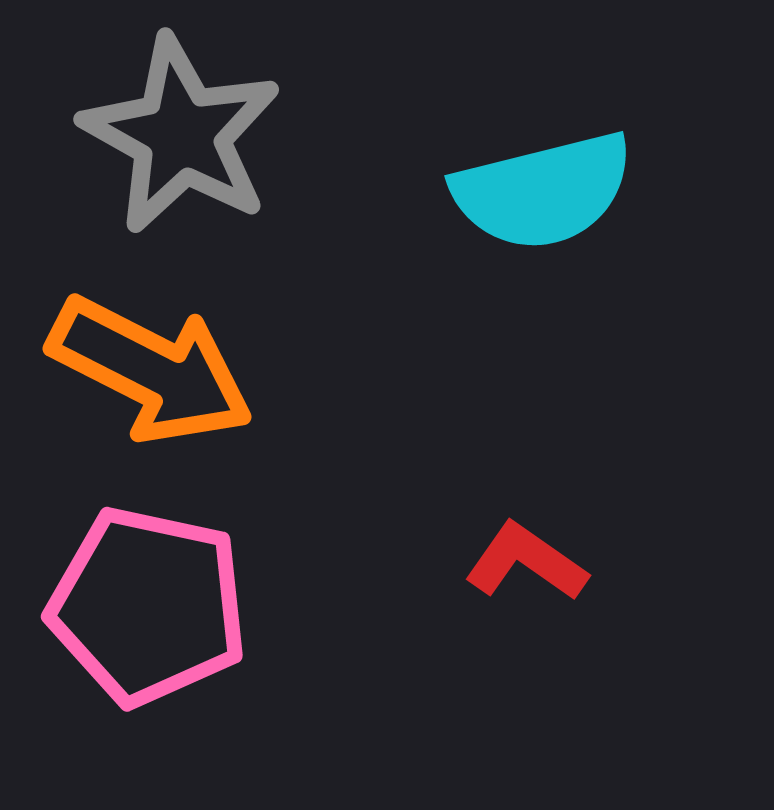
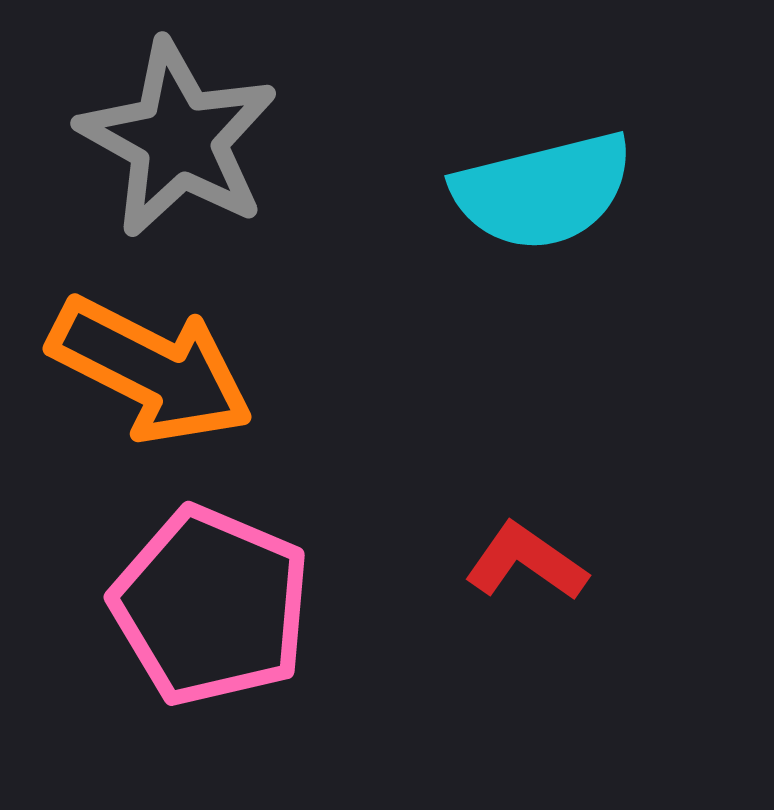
gray star: moved 3 px left, 4 px down
pink pentagon: moved 63 px right; rotated 11 degrees clockwise
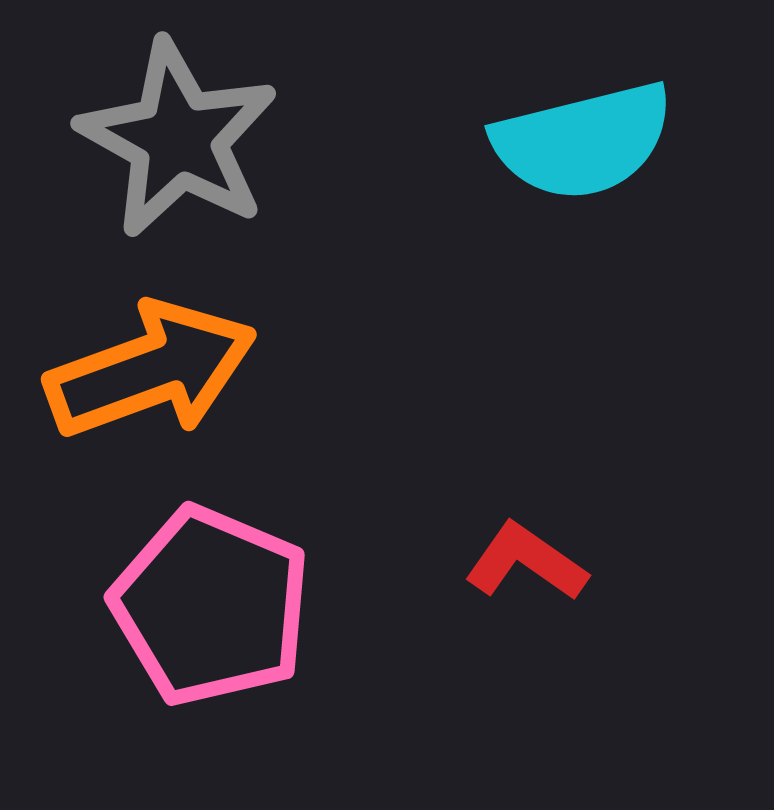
cyan semicircle: moved 40 px right, 50 px up
orange arrow: rotated 47 degrees counterclockwise
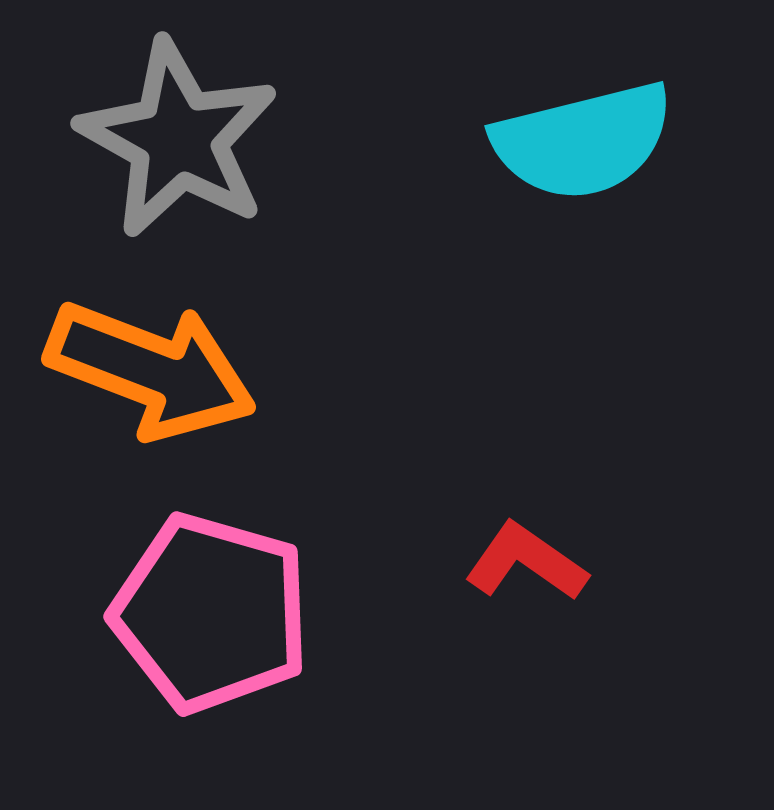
orange arrow: rotated 41 degrees clockwise
pink pentagon: moved 7 px down; rotated 7 degrees counterclockwise
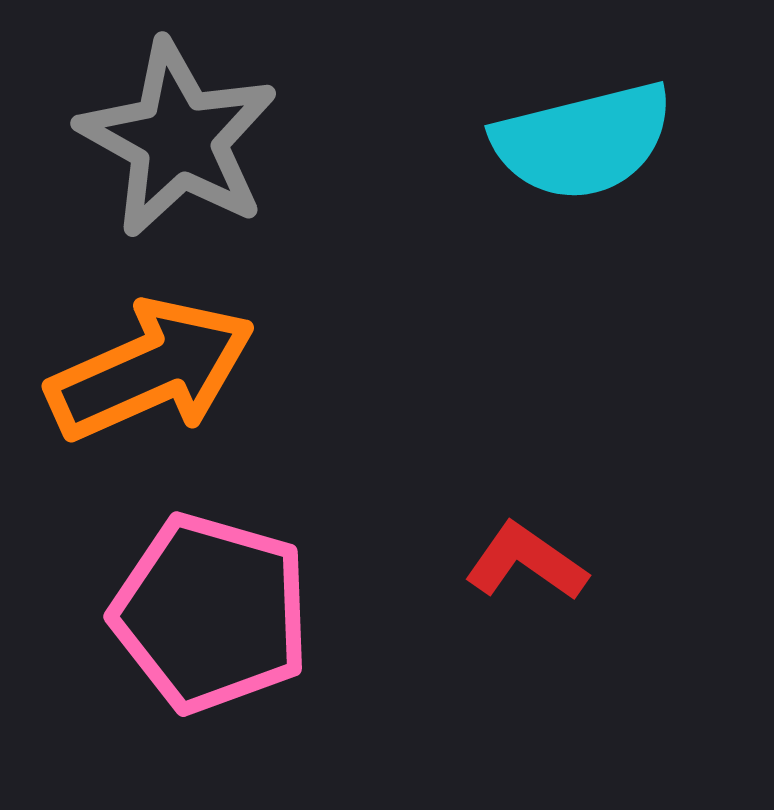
orange arrow: rotated 45 degrees counterclockwise
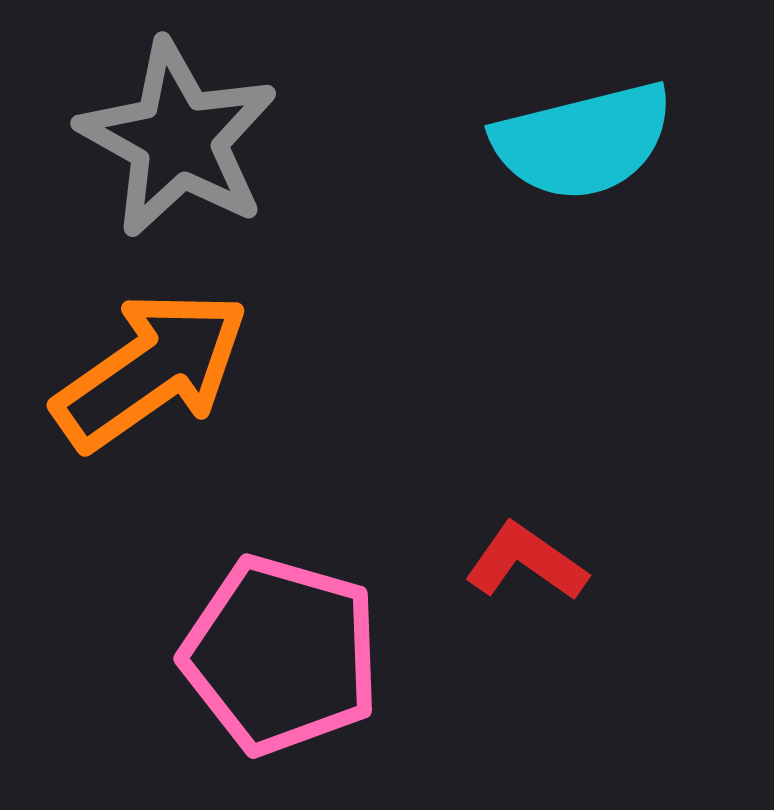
orange arrow: rotated 11 degrees counterclockwise
pink pentagon: moved 70 px right, 42 px down
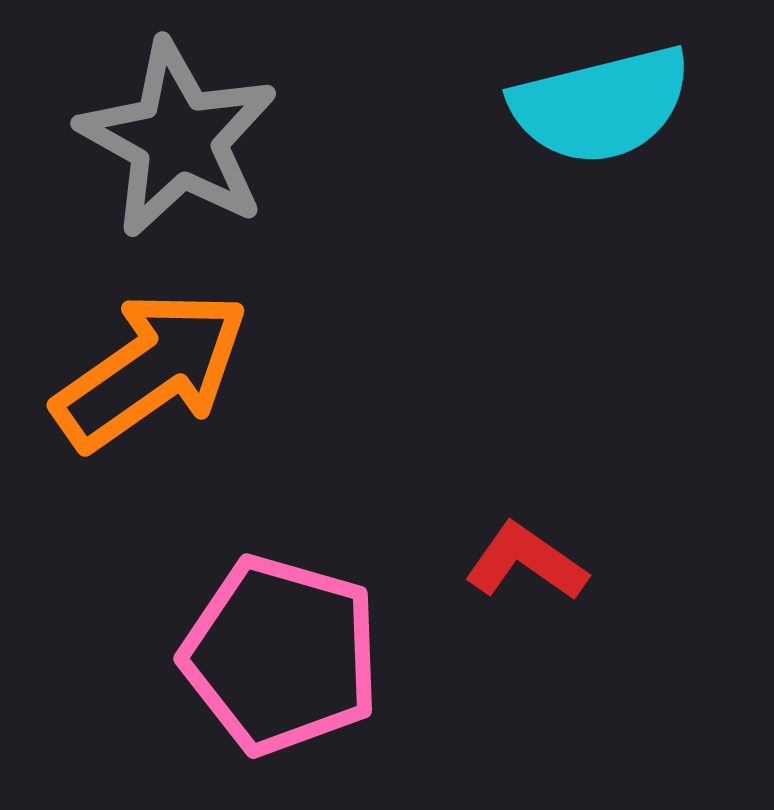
cyan semicircle: moved 18 px right, 36 px up
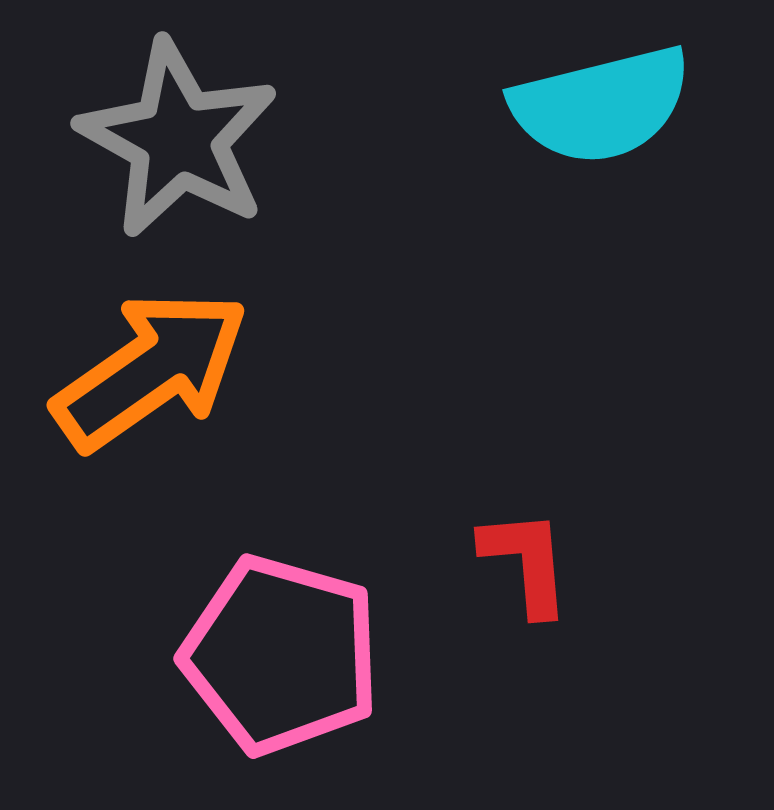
red L-shape: rotated 50 degrees clockwise
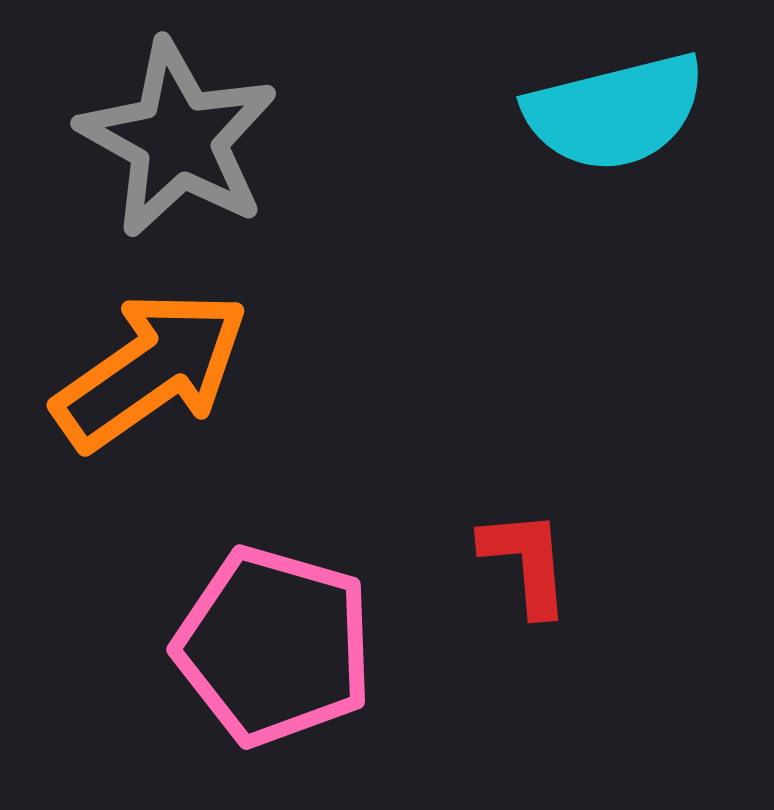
cyan semicircle: moved 14 px right, 7 px down
pink pentagon: moved 7 px left, 9 px up
